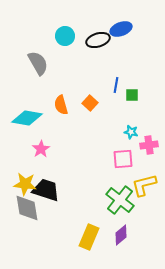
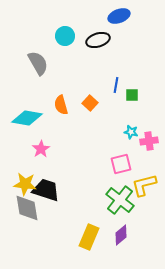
blue ellipse: moved 2 px left, 13 px up
pink cross: moved 4 px up
pink square: moved 2 px left, 5 px down; rotated 10 degrees counterclockwise
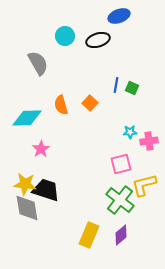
green square: moved 7 px up; rotated 24 degrees clockwise
cyan diamond: rotated 12 degrees counterclockwise
cyan star: moved 1 px left; rotated 16 degrees counterclockwise
yellow rectangle: moved 2 px up
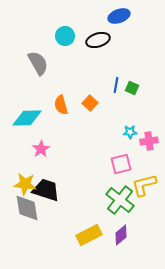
yellow rectangle: rotated 40 degrees clockwise
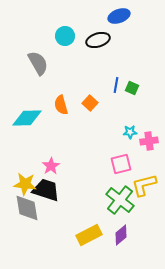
pink star: moved 10 px right, 17 px down
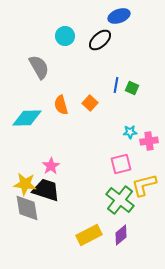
black ellipse: moved 2 px right; rotated 25 degrees counterclockwise
gray semicircle: moved 1 px right, 4 px down
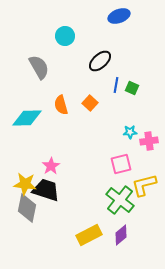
black ellipse: moved 21 px down
gray diamond: rotated 20 degrees clockwise
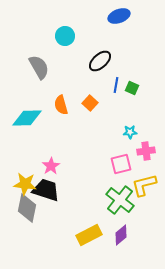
pink cross: moved 3 px left, 10 px down
